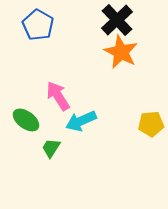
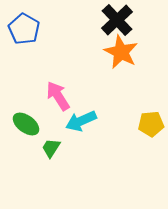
blue pentagon: moved 14 px left, 4 px down
green ellipse: moved 4 px down
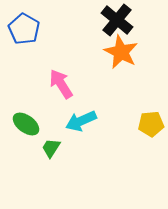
black cross: rotated 8 degrees counterclockwise
pink arrow: moved 3 px right, 12 px up
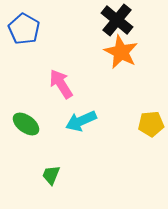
green trapezoid: moved 27 px down; rotated 10 degrees counterclockwise
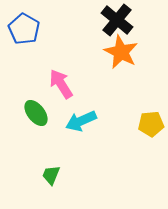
green ellipse: moved 10 px right, 11 px up; rotated 16 degrees clockwise
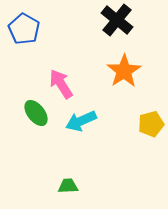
orange star: moved 3 px right, 19 px down; rotated 12 degrees clockwise
yellow pentagon: rotated 10 degrees counterclockwise
green trapezoid: moved 17 px right, 11 px down; rotated 65 degrees clockwise
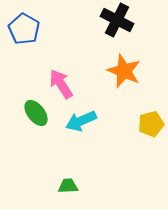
black cross: rotated 12 degrees counterclockwise
orange star: rotated 16 degrees counterclockwise
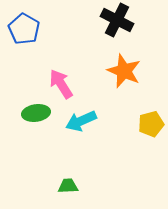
green ellipse: rotated 60 degrees counterclockwise
